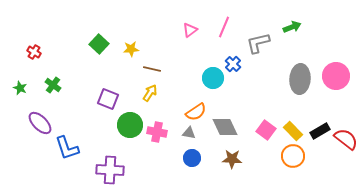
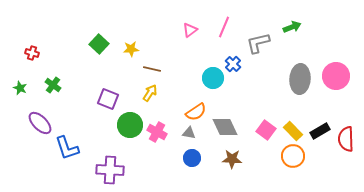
red cross: moved 2 px left, 1 px down; rotated 16 degrees counterclockwise
pink cross: rotated 18 degrees clockwise
red semicircle: rotated 130 degrees counterclockwise
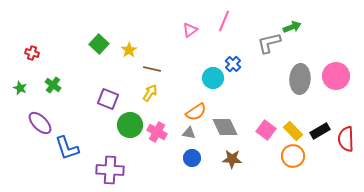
pink line: moved 6 px up
gray L-shape: moved 11 px right
yellow star: moved 2 px left, 1 px down; rotated 28 degrees counterclockwise
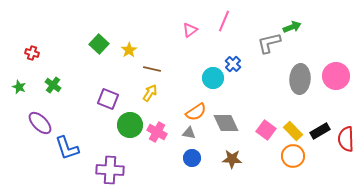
green star: moved 1 px left, 1 px up
gray diamond: moved 1 px right, 4 px up
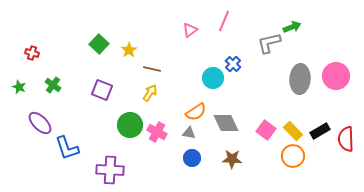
purple square: moved 6 px left, 9 px up
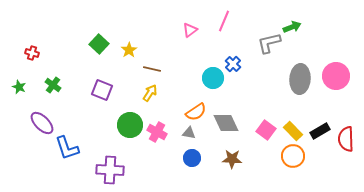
purple ellipse: moved 2 px right
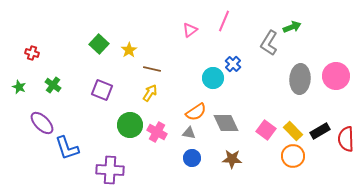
gray L-shape: rotated 45 degrees counterclockwise
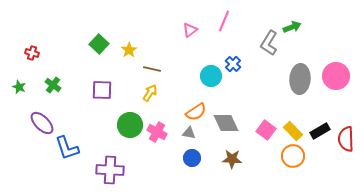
cyan circle: moved 2 px left, 2 px up
purple square: rotated 20 degrees counterclockwise
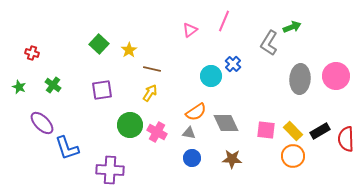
purple square: rotated 10 degrees counterclockwise
pink square: rotated 30 degrees counterclockwise
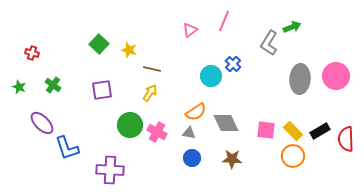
yellow star: rotated 21 degrees counterclockwise
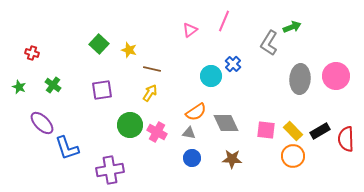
purple cross: rotated 12 degrees counterclockwise
